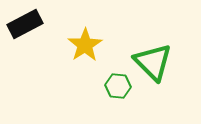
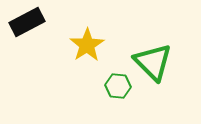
black rectangle: moved 2 px right, 2 px up
yellow star: moved 2 px right
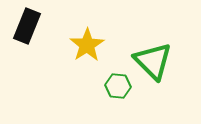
black rectangle: moved 4 px down; rotated 40 degrees counterclockwise
green triangle: moved 1 px up
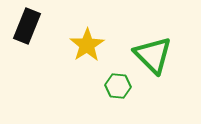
green triangle: moved 6 px up
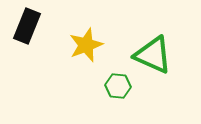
yellow star: moved 1 px left; rotated 12 degrees clockwise
green triangle: rotated 21 degrees counterclockwise
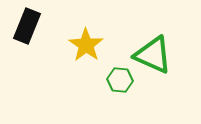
yellow star: rotated 16 degrees counterclockwise
green hexagon: moved 2 px right, 6 px up
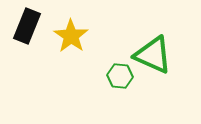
yellow star: moved 15 px left, 9 px up
green hexagon: moved 4 px up
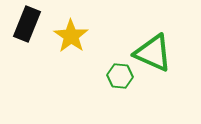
black rectangle: moved 2 px up
green triangle: moved 2 px up
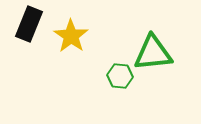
black rectangle: moved 2 px right
green triangle: rotated 30 degrees counterclockwise
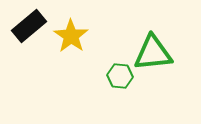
black rectangle: moved 2 px down; rotated 28 degrees clockwise
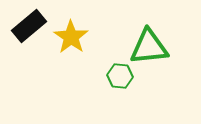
yellow star: moved 1 px down
green triangle: moved 4 px left, 6 px up
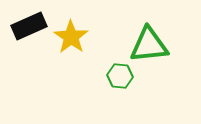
black rectangle: rotated 16 degrees clockwise
green triangle: moved 2 px up
